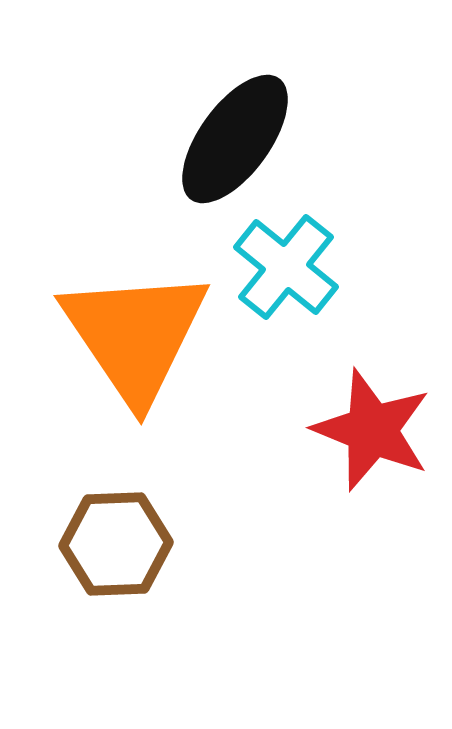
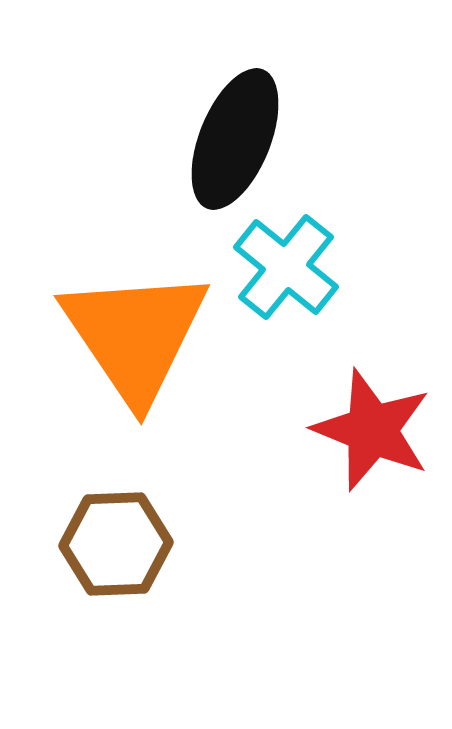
black ellipse: rotated 14 degrees counterclockwise
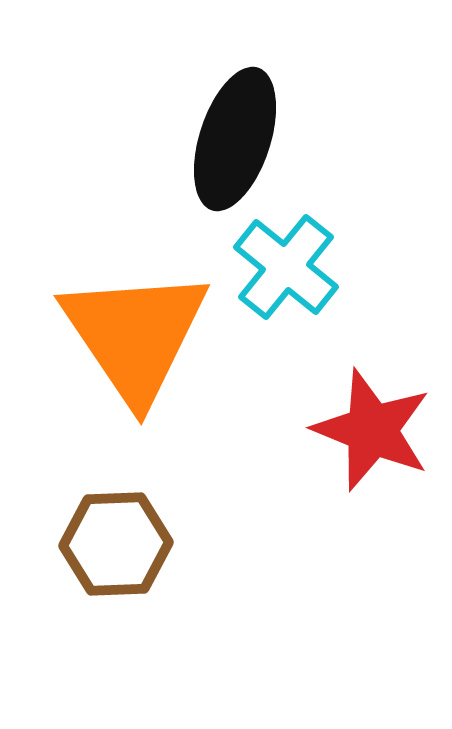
black ellipse: rotated 4 degrees counterclockwise
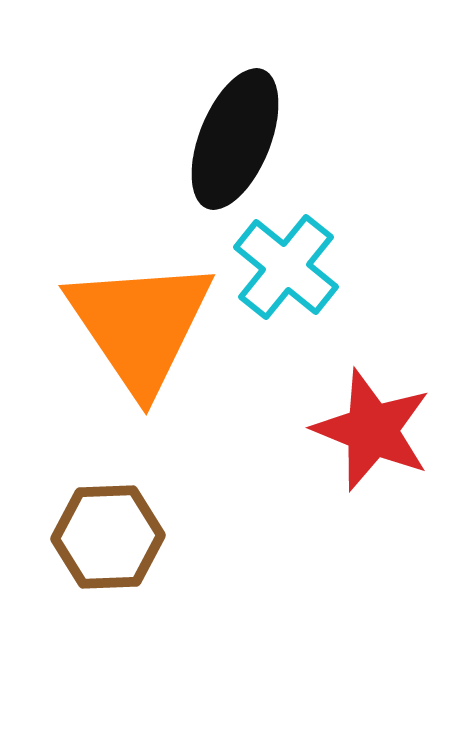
black ellipse: rotated 4 degrees clockwise
orange triangle: moved 5 px right, 10 px up
brown hexagon: moved 8 px left, 7 px up
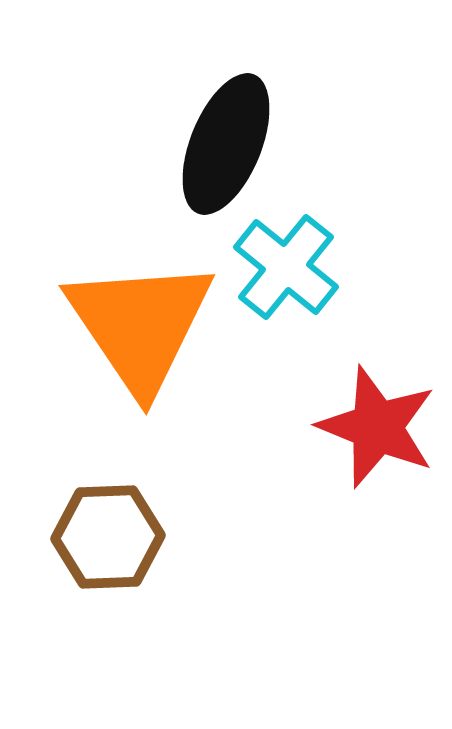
black ellipse: moved 9 px left, 5 px down
red star: moved 5 px right, 3 px up
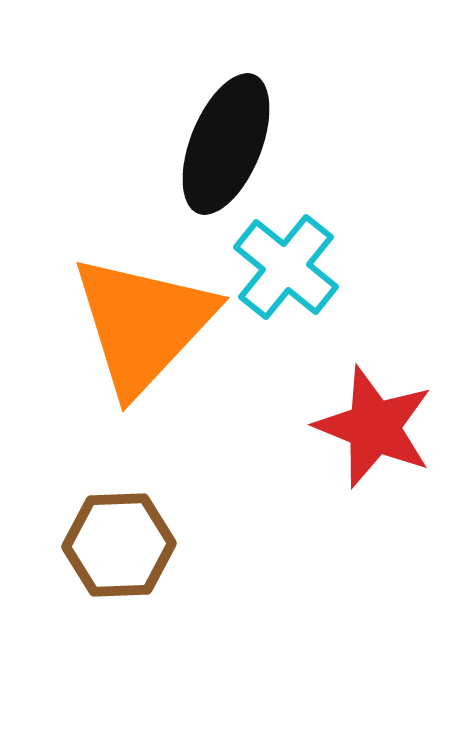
orange triangle: moved 3 px right, 1 px up; rotated 17 degrees clockwise
red star: moved 3 px left
brown hexagon: moved 11 px right, 8 px down
